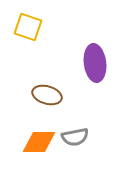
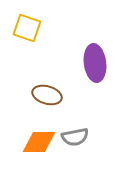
yellow square: moved 1 px left, 1 px down
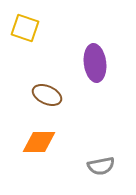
yellow square: moved 2 px left
brown ellipse: rotated 8 degrees clockwise
gray semicircle: moved 26 px right, 29 px down
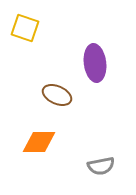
brown ellipse: moved 10 px right
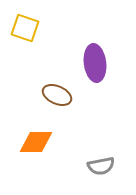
orange diamond: moved 3 px left
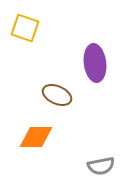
orange diamond: moved 5 px up
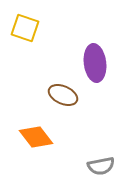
brown ellipse: moved 6 px right
orange diamond: rotated 52 degrees clockwise
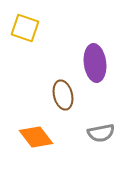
brown ellipse: rotated 52 degrees clockwise
gray semicircle: moved 33 px up
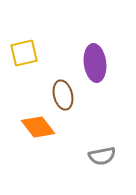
yellow square: moved 1 px left, 25 px down; rotated 32 degrees counterclockwise
gray semicircle: moved 1 px right, 23 px down
orange diamond: moved 2 px right, 10 px up
